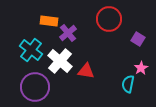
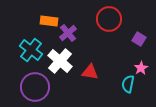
purple square: moved 1 px right
red triangle: moved 4 px right, 1 px down
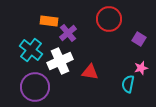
white cross: rotated 25 degrees clockwise
pink star: rotated 16 degrees clockwise
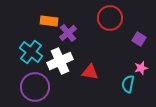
red circle: moved 1 px right, 1 px up
cyan cross: moved 2 px down
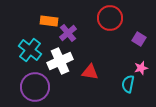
cyan cross: moved 1 px left, 2 px up
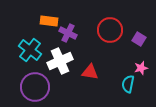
red circle: moved 12 px down
purple cross: rotated 24 degrees counterclockwise
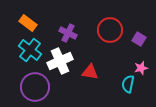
orange rectangle: moved 21 px left, 2 px down; rotated 30 degrees clockwise
